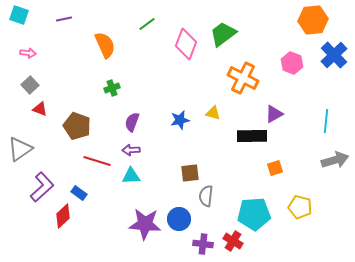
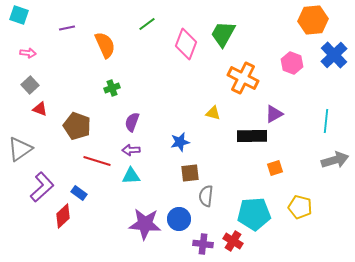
purple line: moved 3 px right, 9 px down
green trapezoid: rotated 24 degrees counterclockwise
blue star: moved 22 px down
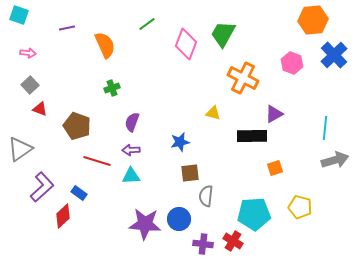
cyan line: moved 1 px left, 7 px down
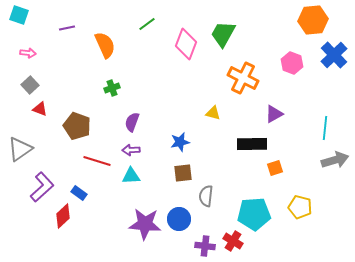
black rectangle: moved 8 px down
brown square: moved 7 px left
purple cross: moved 2 px right, 2 px down
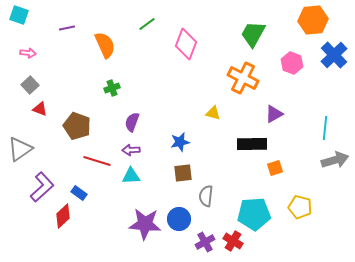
green trapezoid: moved 30 px right
purple cross: moved 4 px up; rotated 36 degrees counterclockwise
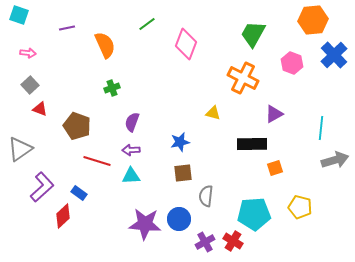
cyan line: moved 4 px left
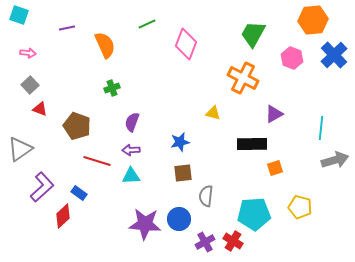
green line: rotated 12 degrees clockwise
pink hexagon: moved 5 px up
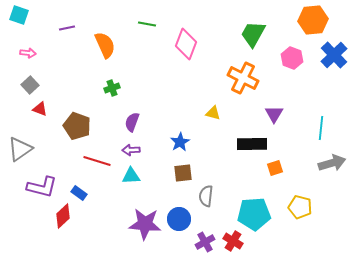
green line: rotated 36 degrees clockwise
purple triangle: rotated 30 degrees counterclockwise
blue star: rotated 18 degrees counterclockwise
gray arrow: moved 3 px left, 3 px down
purple L-shape: rotated 56 degrees clockwise
